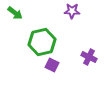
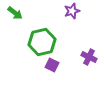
purple star: rotated 21 degrees counterclockwise
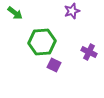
green hexagon: rotated 8 degrees clockwise
purple cross: moved 5 px up
purple square: moved 2 px right
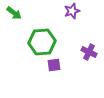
green arrow: moved 1 px left
purple square: rotated 32 degrees counterclockwise
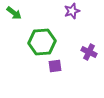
purple square: moved 1 px right, 1 px down
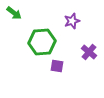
purple star: moved 10 px down
purple cross: rotated 14 degrees clockwise
purple square: moved 2 px right; rotated 16 degrees clockwise
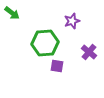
green arrow: moved 2 px left
green hexagon: moved 3 px right, 1 px down
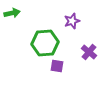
green arrow: rotated 49 degrees counterclockwise
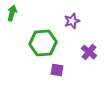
green arrow: rotated 63 degrees counterclockwise
green hexagon: moved 2 px left
purple square: moved 4 px down
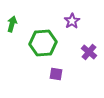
green arrow: moved 11 px down
purple star: rotated 14 degrees counterclockwise
purple square: moved 1 px left, 4 px down
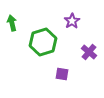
green arrow: moved 1 px up; rotated 28 degrees counterclockwise
green hexagon: moved 1 px up; rotated 12 degrees counterclockwise
purple square: moved 6 px right
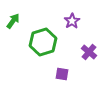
green arrow: moved 1 px right, 2 px up; rotated 49 degrees clockwise
